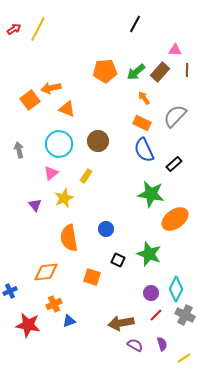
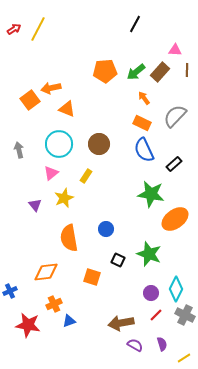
brown circle at (98, 141): moved 1 px right, 3 px down
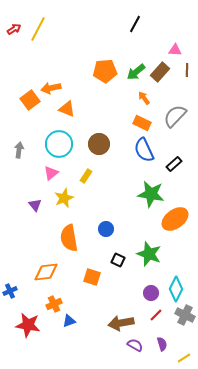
gray arrow at (19, 150): rotated 21 degrees clockwise
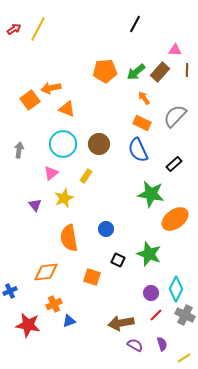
cyan circle at (59, 144): moved 4 px right
blue semicircle at (144, 150): moved 6 px left
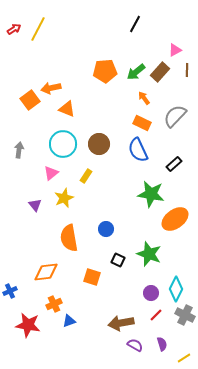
pink triangle at (175, 50): rotated 32 degrees counterclockwise
